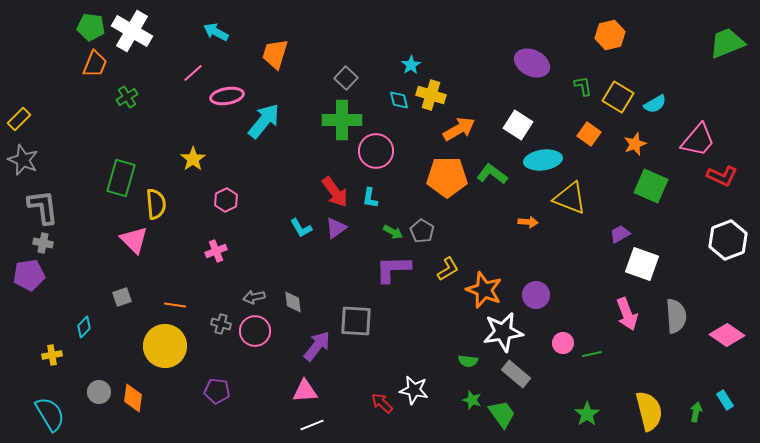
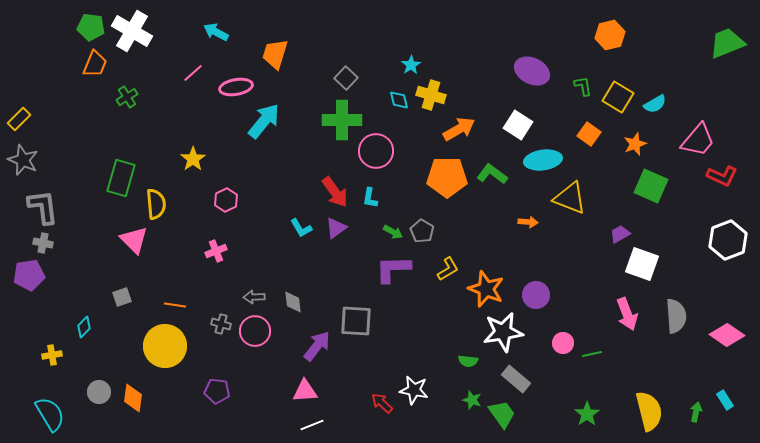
purple ellipse at (532, 63): moved 8 px down
pink ellipse at (227, 96): moved 9 px right, 9 px up
orange star at (484, 290): moved 2 px right, 1 px up
gray arrow at (254, 297): rotated 10 degrees clockwise
gray rectangle at (516, 374): moved 5 px down
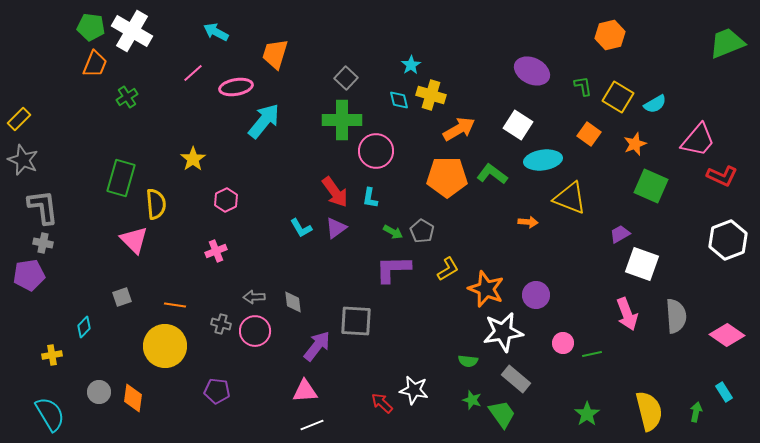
cyan rectangle at (725, 400): moved 1 px left, 8 px up
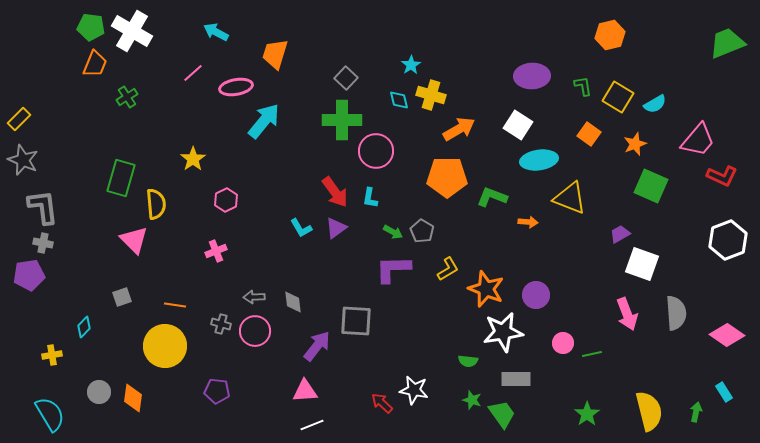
purple ellipse at (532, 71): moved 5 px down; rotated 28 degrees counterclockwise
cyan ellipse at (543, 160): moved 4 px left
green L-shape at (492, 174): moved 23 px down; rotated 16 degrees counterclockwise
gray semicircle at (676, 316): moved 3 px up
gray rectangle at (516, 379): rotated 40 degrees counterclockwise
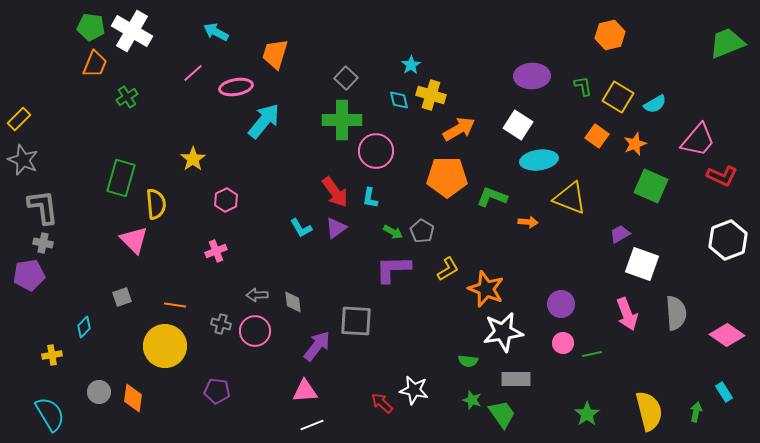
orange square at (589, 134): moved 8 px right, 2 px down
purple circle at (536, 295): moved 25 px right, 9 px down
gray arrow at (254, 297): moved 3 px right, 2 px up
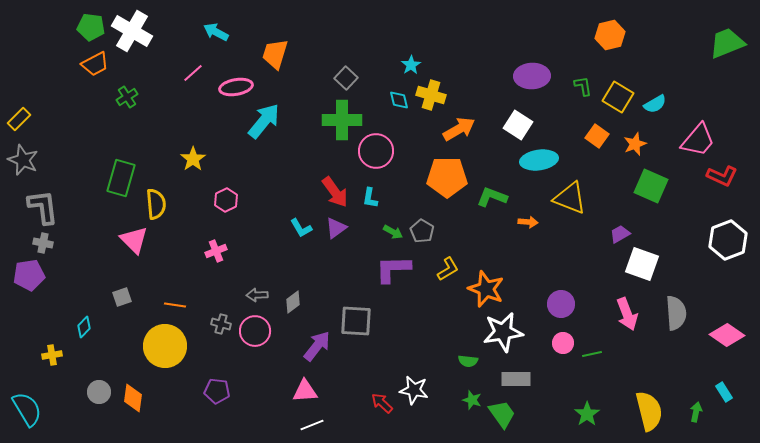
orange trapezoid at (95, 64): rotated 40 degrees clockwise
gray diamond at (293, 302): rotated 60 degrees clockwise
cyan semicircle at (50, 414): moved 23 px left, 5 px up
